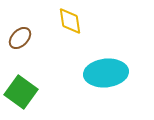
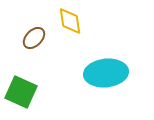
brown ellipse: moved 14 px right
green square: rotated 12 degrees counterclockwise
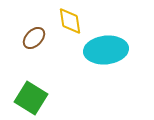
cyan ellipse: moved 23 px up
green square: moved 10 px right, 6 px down; rotated 8 degrees clockwise
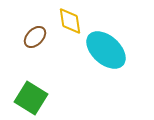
brown ellipse: moved 1 px right, 1 px up
cyan ellipse: rotated 48 degrees clockwise
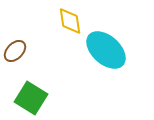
brown ellipse: moved 20 px left, 14 px down
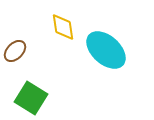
yellow diamond: moved 7 px left, 6 px down
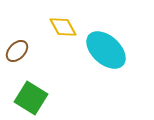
yellow diamond: rotated 20 degrees counterclockwise
brown ellipse: moved 2 px right
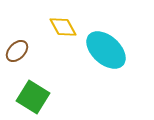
green square: moved 2 px right, 1 px up
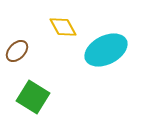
cyan ellipse: rotated 69 degrees counterclockwise
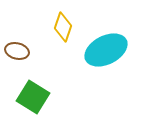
yellow diamond: rotated 48 degrees clockwise
brown ellipse: rotated 60 degrees clockwise
